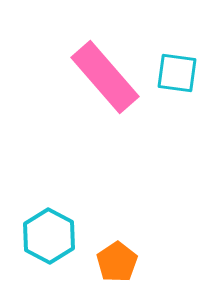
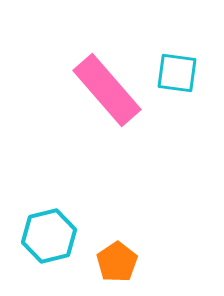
pink rectangle: moved 2 px right, 13 px down
cyan hexagon: rotated 18 degrees clockwise
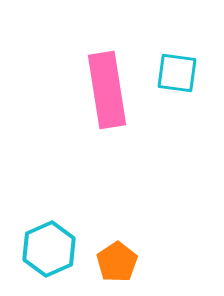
pink rectangle: rotated 32 degrees clockwise
cyan hexagon: moved 13 px down; rotated 10 degrees counterclockwise
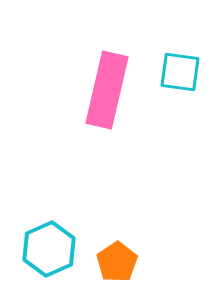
cyan square: moved 3 px right, 1 px up
pink rectangle: rotated 22 degrees clockwise
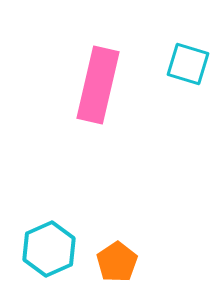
cyan square: moved 8 px right, 8 px up; rotated 9 degrees clockwise
pink rectangle: moved 9 px left, 5 px up
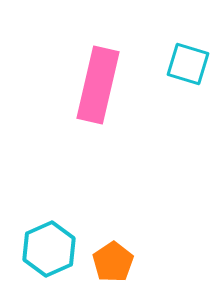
orange pentagon: moved 4 px left
